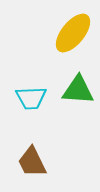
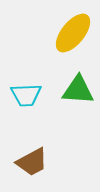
cyan trapezoid: moved 5 px left, 3 px up
brown trapezoid: rotated 92 degrees counterclockwise
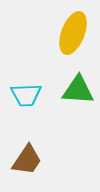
yellow ellipse: rotated 18 degrees counterclockwise
brown trapezoid: moved 5 px left, 2 px up; rotated 28 degrees counterclockwise
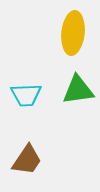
yellow ellipse: rotated 15 degrees counterclockwise
green triangle: rotated 12 degrees counterclockwise
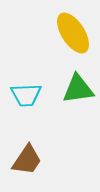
yellow ellipse: rotated 39 degrees counterclockwise
green triangle: moved 1 px up
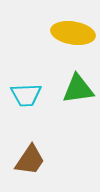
yellow ellipse: rotated 48 degrees counterclockwise
brown trapezoid: moved 3 px right
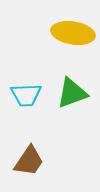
green triangle: moved 6 px left, 4 px down; rotated 12 degrees counterclockwise
brown trapezoid: moved 1 px left, 1 px down
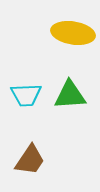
green triangle: moved 2 px left, 2 px down; rotated 16 degrees clockwise
brown trapezoid: moved 1 px right, 1 px up
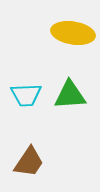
brown trapezoid: moved 1 px left, 2 px down
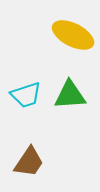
yellow ellipse: moved 2 px down; rotated 18 degrees clockwise
cyan trapezoid: rotated 16 degrees counterclockwise
